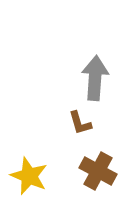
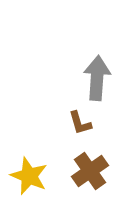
gray arrow: moved 2 px right
brown cross: moved 8 px left; rotated 27 degrees clockwise
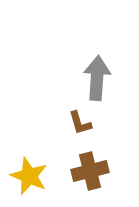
brown cross: rotated 21 degrees clockwise
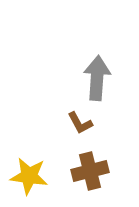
brown L-shape: rotated 12 degrees counterclockwise
yellow star: rotated 15 degrees counterclockwise
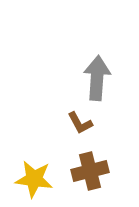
yellow star: moved 5 px right, 3 px down
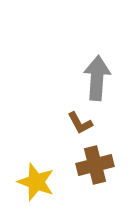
brown cross: moved 5 px right, 6 px up
yellow star: moved 2 px right, 3 px down; rotated 12 degrees clockwise
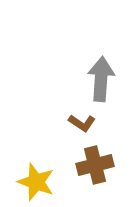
gray arrow: moved 4 px right, 1 px down
brown L-shape: moved 2 px right; rotated 28 degrees counterclockwise
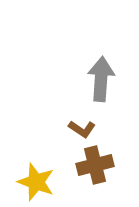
brown L-shape: moved 6 px down
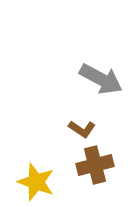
gray arrow: rotated 114 degrees clockwise
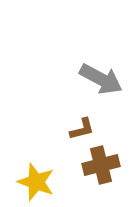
brown L-shape: rotated 48 degrees counterclockwise
brown cross: moved 6 px right
